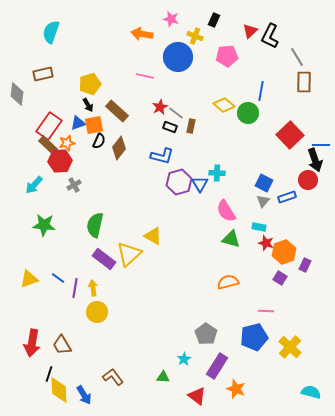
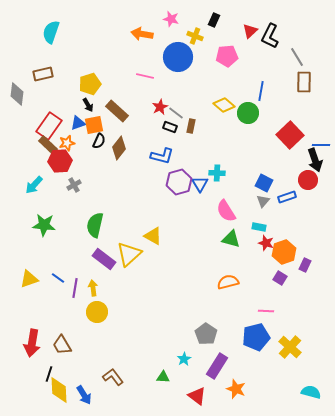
blue pentagon at (254, 337): moved 2 px right
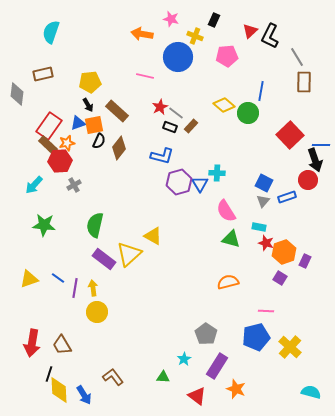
yellow pentagon at (90, 84): moved 2 px up; rotated 10 degrees clockwise
brown rectangle at (191, 126): rotated 32 degrees clockwise
purple rectangle at (305, 265): moved 4 px up
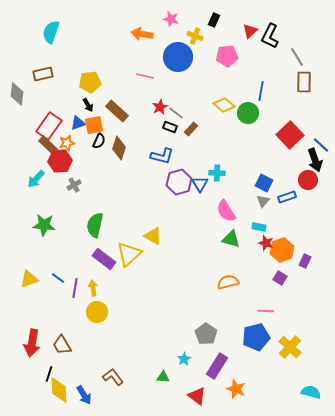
brown rectangle at (191, 126): moved 3 px down
blue line at (321, 145): rotated 42 degrees clockwise
brown diamond at (119, 148): rotated 20 degrees counterclockwise
cyan arrow at (34, 185): moved 2 px right, 6 px up
orange hexagon at (284, 252): moved 2 px left, 2 px up
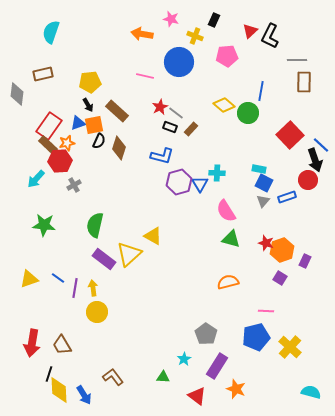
blue circle at (178, 57): moved 1 px right, 5 px down
gray line at (297, 57): moved 3 px down; rotated 60 degrees counterclockwise
cyan rectangle at (259, 227): moved 58 px up
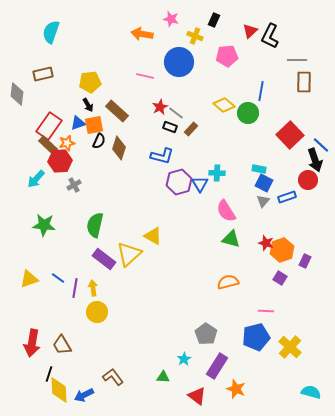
blue arrow at (84, 395): rotated 96 degrees clockwise
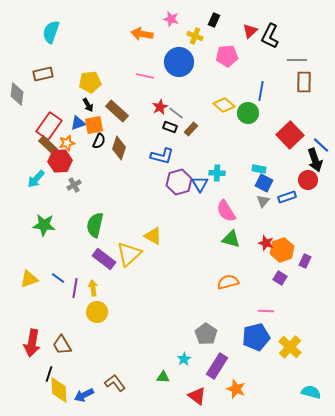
brown L-shape at (113, 377): moved 2 px right, 6 px down
